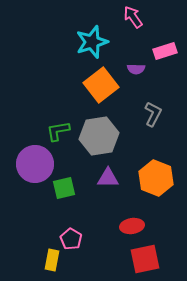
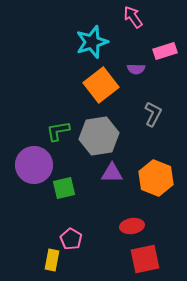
purple circle: moved 1 px left, 1 px down
purple triangle: moved 4 px right, 5 px up
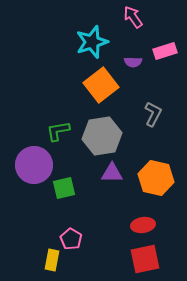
purple semicircle: moved 3 px left, 7 px up
gray hexagon: moved 3 px right
orange hexagon: rotated 8 degrees counterclockwise
red ellipse: moved 11 px right, 1 px up
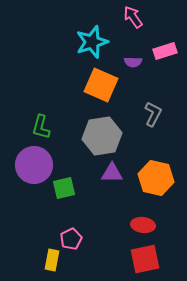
orange square: rotated 28 degrees counterclockwise
green L-shape: moved 17 px left, 4 px up; rotated 65 degrees counterclockwise
red ellipse: rotated 15 degrees clockwise
pink pentagon: rotated 15 degrees clockwise
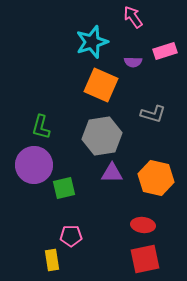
gray L-shape: rotated 80 degrees clockwise
pink pentagon: moved 3 px up; rotated 25 degrees clockwise
yellow rectangle: rotated 20 degrees counterclockwise
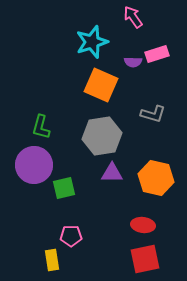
pink rectangle: moved 8 px left, 3 px down
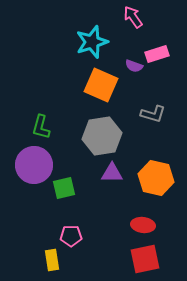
purple semicircle: moved 1 px right, 4 px down; rotated 18 degrees clockwise
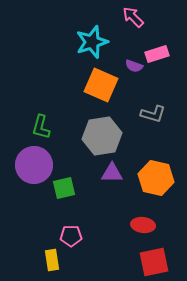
pink arrow: rotated 10 degrees counterclockwise
red square: moved 9 px right, 3 px down
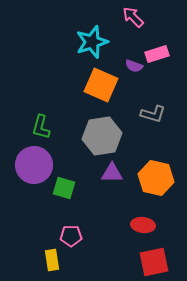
green square: rotated 30 degrees clockwise
